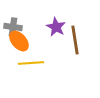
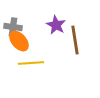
purple star: moved 2 px up
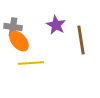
brown line: moved 6 px right
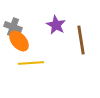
gray cross: rotated 12 degrees clockwise
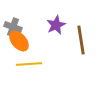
purple star: rotated 18 degrees clockwise
yellow line: moved 2 px left, 1 px down
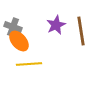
brown line: moved 9 px up
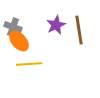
brown line: moved 2 px left, 1 px up
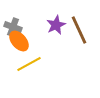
brown line: rotated 16 degrees counterclockwise
yellow line: rotated 25 degrees counterclockwise
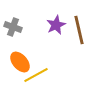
brown line: rotated 12 degrees clockwise
orange ellipse: moved 1 px right, 21 px down
yellow line: moved 7 px right, 11 px down
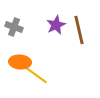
gray cross: moved 1 px right
orange ellipse: rotated 45 degrees counterclockwise
yellow line: rotated 65 degrees clockwise
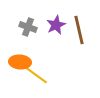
gray cross: moved 14 px right
